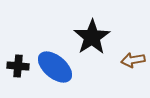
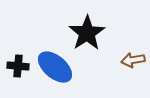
black star: moved 5 px left, 4 px up
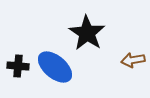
black star: rotated 6 degrees counterclockwise
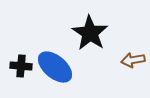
black star: moved 3 px right
black cross: moved 3 px right
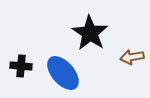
brown arrow: moved 1 px left, 3 px up
blue ellipse: moved 8 px right, 6 px down; rotated 9 degrees clockwise
